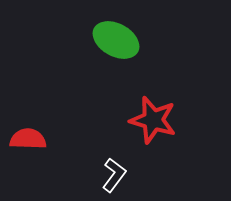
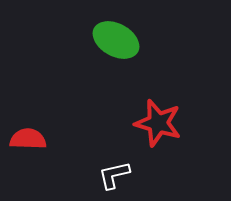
red star: moved 5 px right, 3 px down
white L-shape: rotated 140 degrees counterclockwise
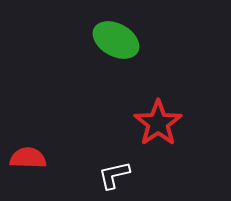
red star: rotated 21 degrees clockwise
red semicircle: moved 19 px down
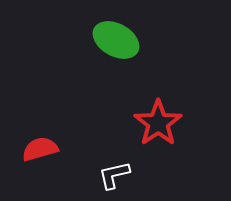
red semicircle: moved 12 px right, 9 px up; rotated 18 degrees counterclockwise
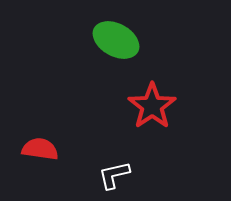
red star: moved 6 px left, 17 px up
red semicircle: rotated 24 degrees clockwise
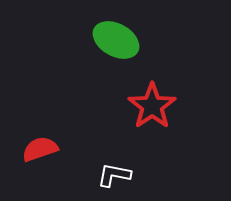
red semicircle: rotated 27 degrees counterclockwise
white L-shape: rotated 24 degrees clockwise
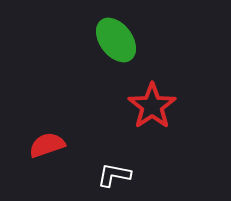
green ellipse: rotated 24 degrees clockwise
red semicircle: moved 7 px right, 4 px up
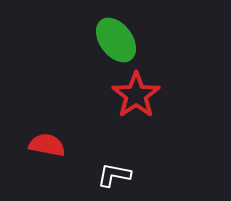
red star: moved 16 px left, 11 px up
red semicircle: rotated 30 degrees clockwise
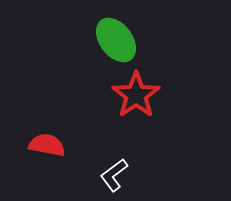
white L-shape: rotated 48 degrees counterclockwise
